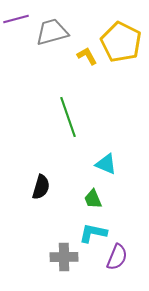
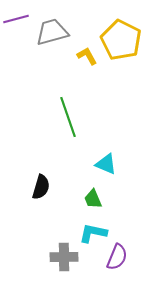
yellow pentagon: moved 2 px up
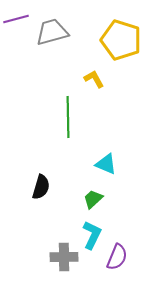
yellow pentagon: rotated 9 degrees counterclockwise
yellow L-shape: moved 7 px right, 23 px down
green line: rotated 18 degrees clockwise
green trapezoid: rotated 70 degrees clockwise
cyan L-shape: moved 1 px left, 2 px down; rotated 104 degrees clockwise
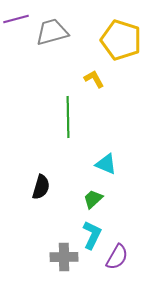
purple semicircle: rotated 8 degrees clockwise
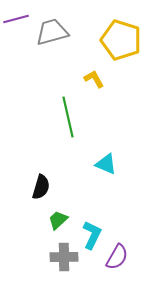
green line: rotated 12 degrees counterclockwise
green trapezoid: moved 35 px left, 21 px down
